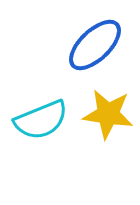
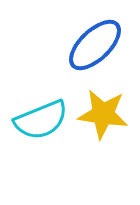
yellow star: moved 5 px left
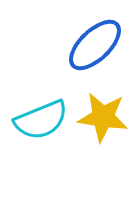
yellow star: moved 3 px down
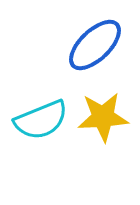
yellow star: rotated 12 degrees counterclockwise
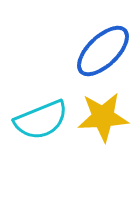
blue ellipse: moved 8 px right, 6 px down
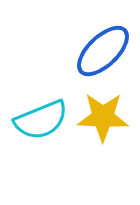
yellow star: rotated 6 degrees clockwise
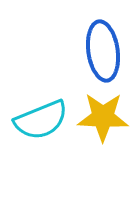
blue ellipse: rotated 54 degrees counterclockwise
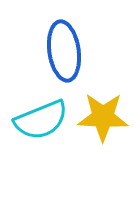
blue ellipse: moved 39 px left
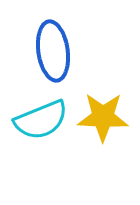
blue ellipse: moved 11 px left
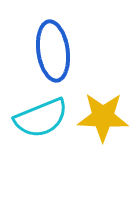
cyan semicircle: moved 2 px up
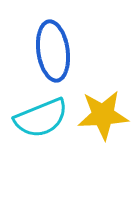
yellow star: moved 2 px up; rotated 6 degrees counterclockwise
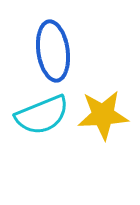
cyan semicircle: moved 1 px right, 3 px up
